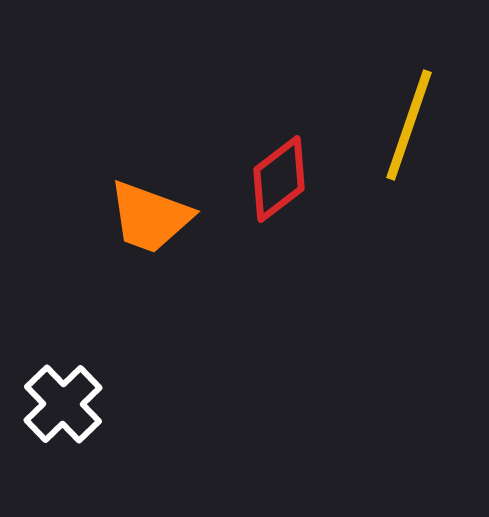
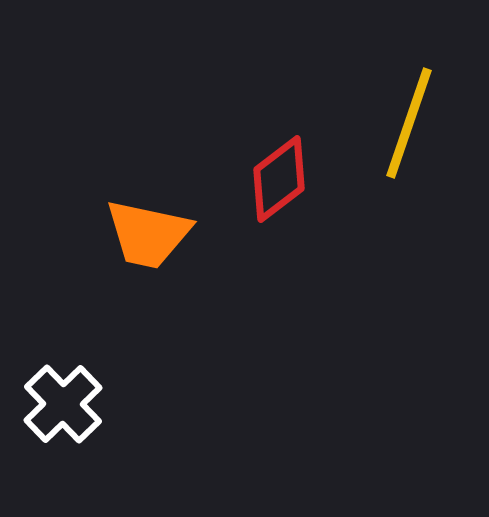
yellow line: moved 2 px up
orange trapezoid: moved 2 px left, 17 px down; rotated 8 degrees counterclockwise
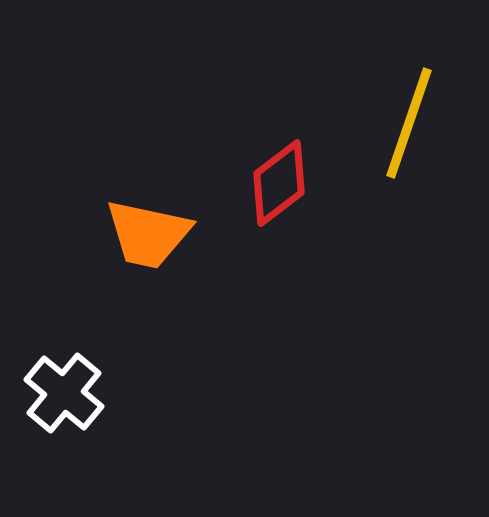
red diamond: moved 4 px down
white cross: moved 1 px right, 11 px up; rotated 6 degrees counterclockwise
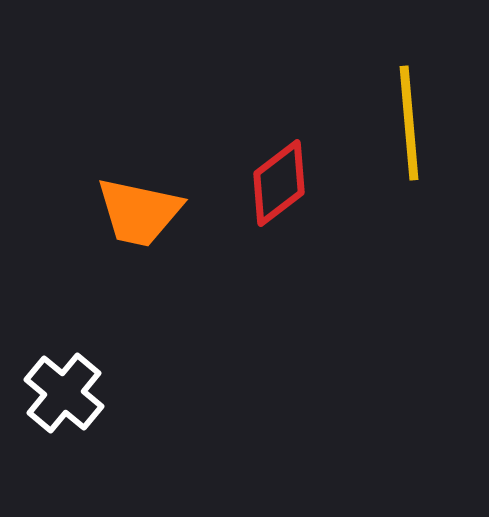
yellow line: rotated 24 degrees counterclockwise
orange trapezoid: moved 9 px left, 22 px up
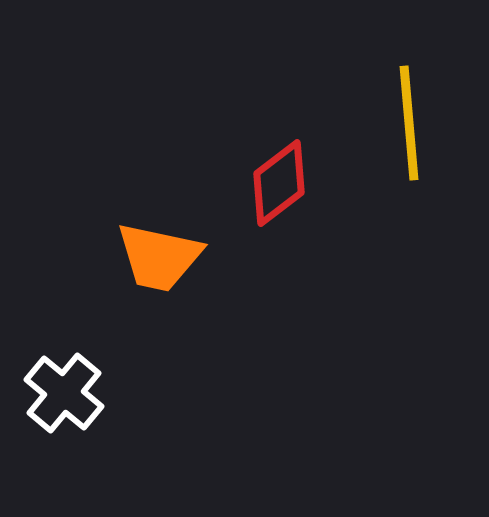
orange trapezoid: moved 20 px right, 45 px down
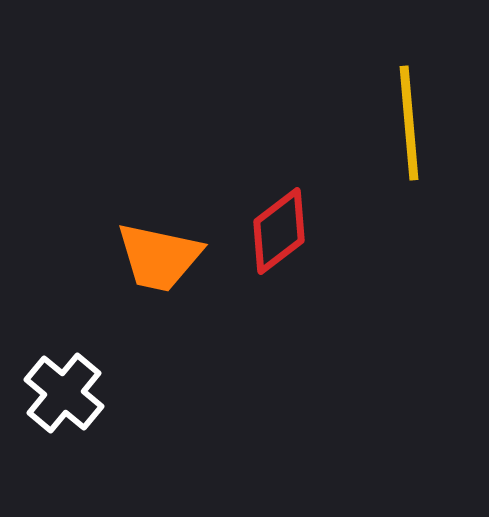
red diamond: moved 48 px down
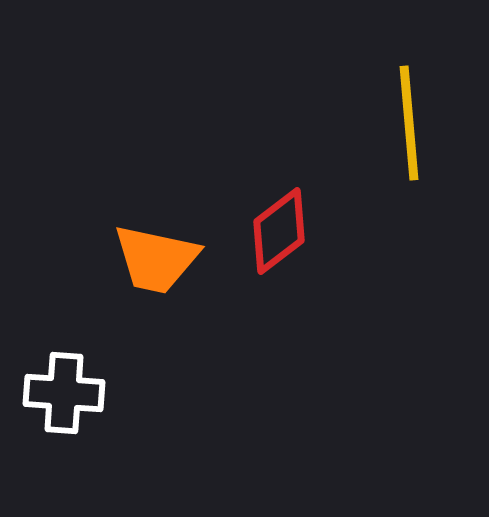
orange trapezoid: moved 3 px left, 2 px down
white cross: rotated 36 degrees counterclockwise
